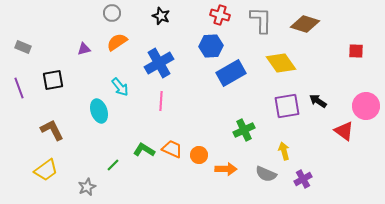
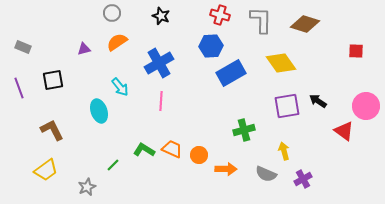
green cross: rotated 10 degrees clockwise
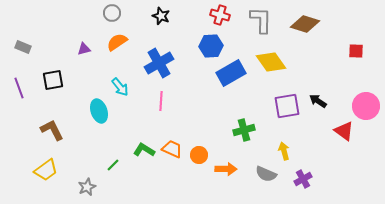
yellow diamond: moved 10 px left, 1 px up
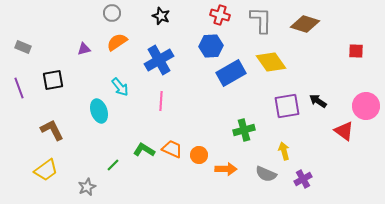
blue cross: moved 3 px up
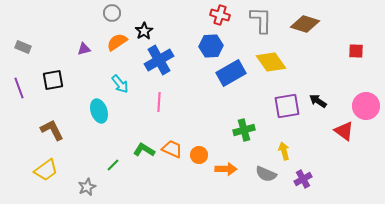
black star: moved 17 px left, 15 px down; rotated 18 degrees clockwise
cyan arrow: moved 3 px up
pink line: moved 2 px left, 1 px down
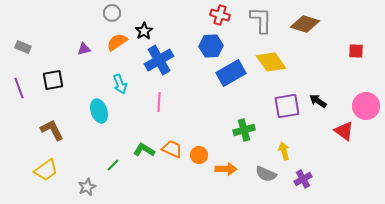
cyan arrow: rotated 18 degrees clockwise
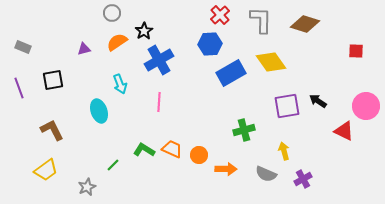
red cross: rotated 30 degrees clockwise
blue hexagon: moved 1 px left, 2 px up
red triangle: rotated 10 degrees counterclockwise
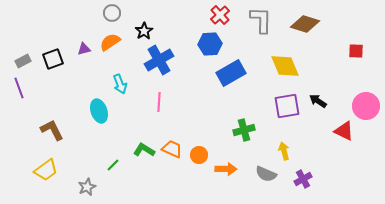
orange semicircle: moved 7 px left
gray rectangle: moved 14 px down; rotated 49 degrees counterclockwise
yellow diamond: moved 14 px right, 4 px down; rotated 12 degrees clockwise
black square: moved 21 px up; rotated 10 degrees counterclockwise
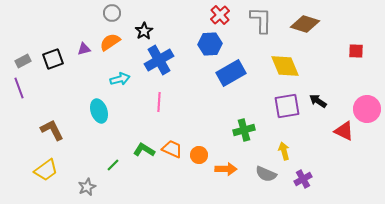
cyan arrow: moved 5 px up; rotated 84 degrees counterclockwise
pink circle: moved 1 px right, 3 px down
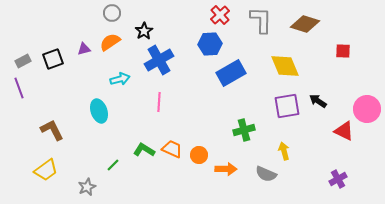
red square: moved 13 px left
purple cross: moved 35 px right
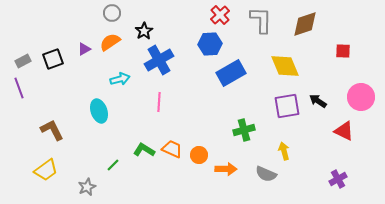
brown diamond: rotated 36 degrees counterclockwise
purple triangle: rotated 16 degrees counterclockwise
pink circle: moved 6 px left, 12 px up
